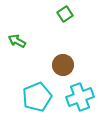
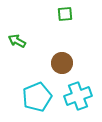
green square: rotated 28 degrees clockwise
brown circle: moved 1 px left, 2 px up
cyan cross: moved 2 px left, 1 px up
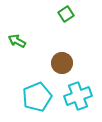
green square: moved 1 px right; rotated 28 degrees counterclockwise
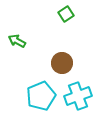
cyan pentagon: moved 4 px right, 1 px up
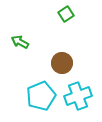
green arrow: moved 3 px right, 1 px down
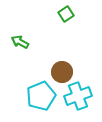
brown circle: moved 9 px down
